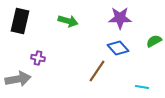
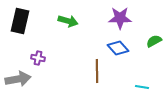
brown line: rotated 35 degrees counterclockwise
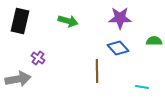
green semicircle: rotated 28 degrees clockwise
purple cross: rotated 24 degrees clockwise
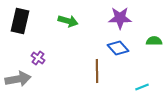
cyan line: rotated 32 degrees counterclockwise
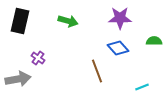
brown line: rotated 20 degrees counterclockwise
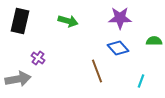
cyan line: moved 1 px left, 6 px up; rotated 48 degrees counterclockwise
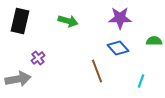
purple cross: rotated 16 degrees clockwise
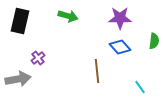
green arrow: moved 5 px up
green semicircle: rotated 98 degrees clockwise
blue diamond: moved 2 px right, 1 px up
brown line: rotated 15 degrees clockwise
cyan line: moved 1 px left, 6 px down; rotated 56 degrees counterclockwise
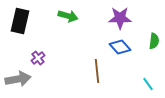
cyan line: moved 8 px right, 3 px up
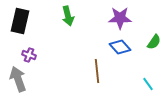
green arrow: rotated 60 degrees clockwise
green semicircle: moved 1 px down; rotated 28 degrees clockwise
purple cross: moved 9 px left, 3 px up; rotated 32 degrees counterclockwise
gray arrow: rotated 100 degrees counterclockwise
